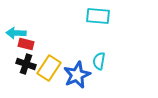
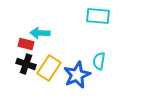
cyan arrow: moved 24 px right
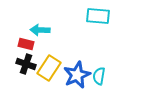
cyan arrow: moved 3 px up
cyan semicircle: moved 15 px down
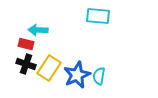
cyan arrow: moved 2 px left
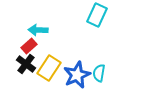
cyan rectangle: moved 1 px left, 1 px up; rotated 70 degrees counterclockwise
red rectangle: moved 3 px right, 2 px down; rotated 56 degrees counterclockwise
black cross: rotated 18 degrees clockwise
cyan semicircle: moved 3 px up
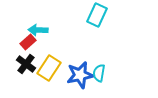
red rectangle: moved 1 px left, 4 px up
blue star: moved 3 px right; rotated 12 degrees clockwise
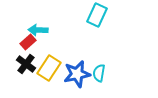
blue star: moved 3 px left, 1 px up
